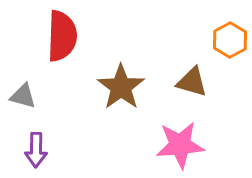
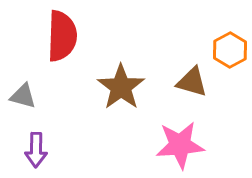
orange hexagon: moved 10 px down
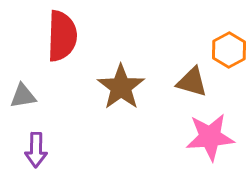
orange hexagon: moved 1 px left
gray triangle: rotated 24 degrees counterclockwise
pink star: moved 30 px right, 8 px up
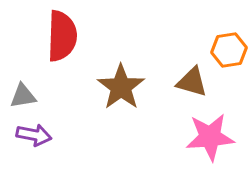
orange hexagon: rotated 20 degrees clockwise
purple arrow: moved 2 px left, 15 px up; rotated 80 degrees counterclockwise
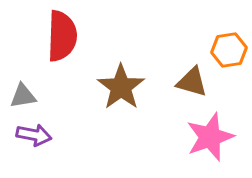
pink star: rotated 15 degrees counterclockwise
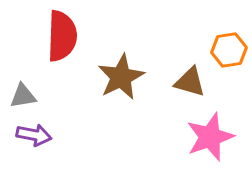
brown triangle: moved 2 px left
brown star: moved 10 px up; rotated 9 degrees clockwise
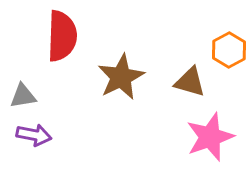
orange hexagon: rotated 20 degrees counterclockwise
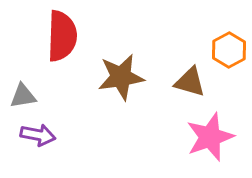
brown star: rotated 18 degrees clockwise
purple arrow: moved 4 px right
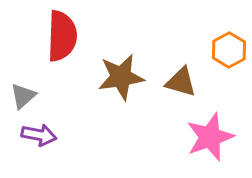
brown triangle: moved 9 px left
gray triangle: rotated 32 degrees counterclockwise
purple arrow: moved 1 px right
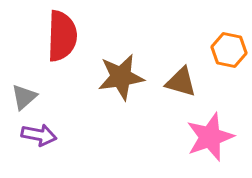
orange hexagon: rotated 20 degrees counterclockwise
gray triangle: moved 1 px right, 1 px down
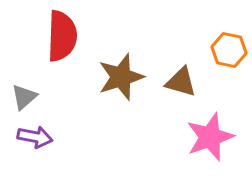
brown star: rotated 9 degrees counterclockwise
purple arrow: moved 4 px left, 2 px down
